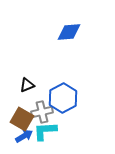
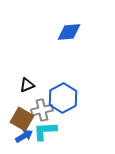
gray cross: moved 2 px up
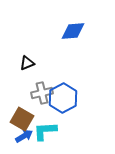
blue diamond: moved 4 px right, 1 px up
black triangle: moved 22 px up
gray cross: moved 17 px up
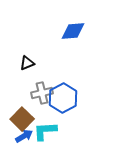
brown square: rotated 15 degrees clockwise
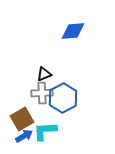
black triangle: moved 17 px right, 11 px down
gray cross: rotated 10 degrees clockwise
brown square: rotated 15 degrees clockwise
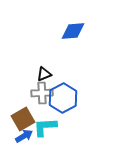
brown square: moved 1 px right
cyan L-shape: moved 4 px up
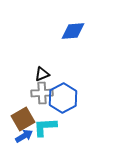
black triangle: moved 2 px left
